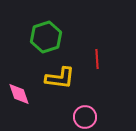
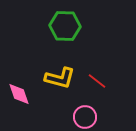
green hexagon: moved 19 px right, 11 px up; rotated 20 degrees clockwise
red line: moved 22 px down; rotated 48 degrees counterclockwise
yellow L-shape: rotated 8 degrees clockwise
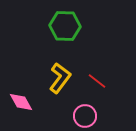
yellow L-shape: rotated 68 degrees counterclockwise
pink diamond: moved 2 px right, 8 px down; rotated 10 degrees counterclockwise
pink circle: moved 1 px up
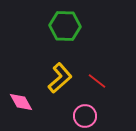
yellow L-shape: rotated 12 degrees clockwise
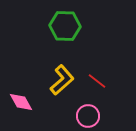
yellow L-shape: moved 2 px right, 2 px down
pink circle: moved 3 px right
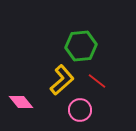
green hexagon: moved 16 px right, 20 px down; rotated 8 degrees counterclockwise
pink diamond: rotated 10 degrees counterclockwise
pink circle: moved 8 px left, 6 px up
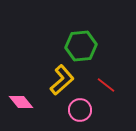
red line: moved 9 px right, 4 px down
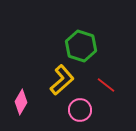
green hexagon: rotated 24 degrees clockwise
pink diamond: rotated 70 degrees clockwise
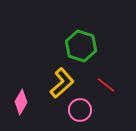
yellow L-shape: moved 3 px down
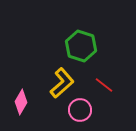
red line: moved 2 px left
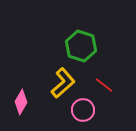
yellow L-shape: moved 1 px right
pink circle: moved 3 px right
